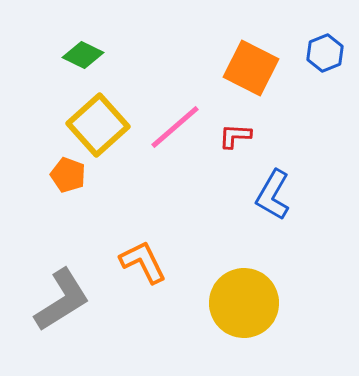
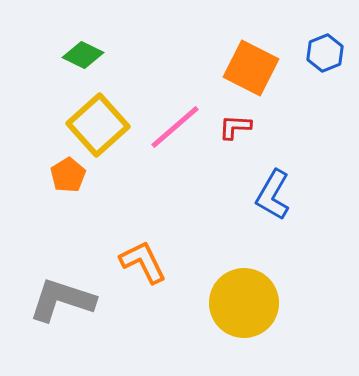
red L-shape: moved 9 px up
orange pentagon: rotated 20 degrees clockwise
gray L-shape: rotated 130 degrees counterclockwise
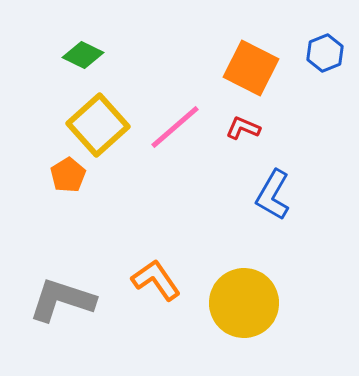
red L-shape: moved 8 px right, 1 px down; rotated 20 degrees clockwise
orange L-shape: moved 13 px right, 18 px down; rotated 9 degrees counterclockwise
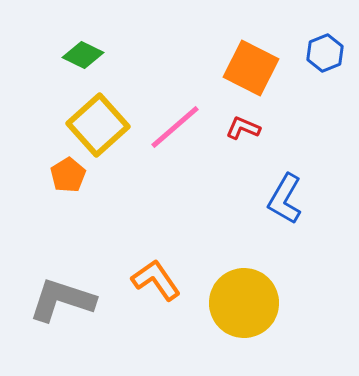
blue L-shape: moved 12 px right, 4 px down
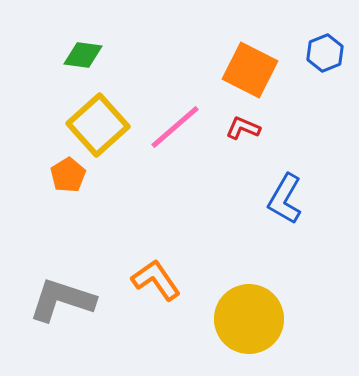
green diamond: rotated 18 degrees counterclockwise
orange square: moved 1 px left, 2 px down
yellow circle: moved 5 px right, 16 px down
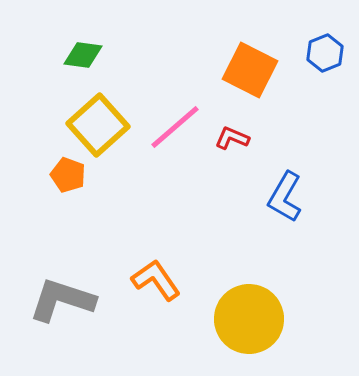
red L-shape: moved 11 px left, 10 px down
orange pentagon: rotated 20 degrees counterclockwise
blue L-shape: moved 2 px up
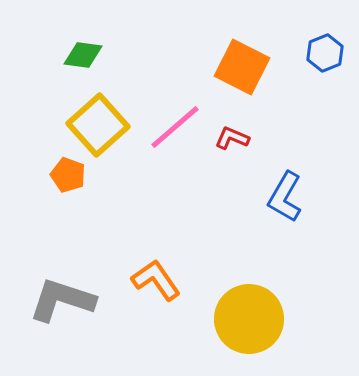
orange square: moved 8 px left, 3 px up
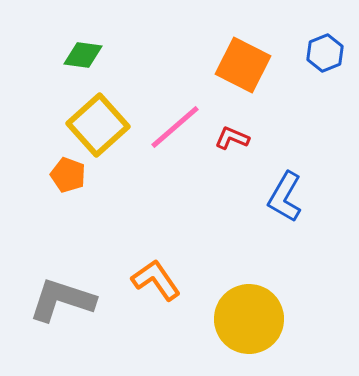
orange square: moved 1 px right, 2 px up
